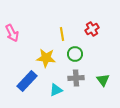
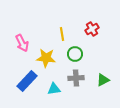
pink arrow: moved 10 px right, 10 px down
green triangle: rotated 40 degrees clockwise
cyan triangle: moved 2 px left, 1 px up; rotated 16 degrees clockwise
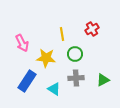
blue rectangle: rotated 10 degrees counterclockwise
cyan triangle: rotated 40 degrees clockwise
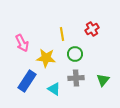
green triangle: rotated 24 degrees counterclockwise
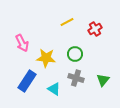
red cross: moved 3 px right
yellow line: moved 5 px right, 12 px up; rotated 72 degrees clockwise
gray cross: rotated 21 degrees clockwise
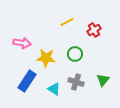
red cross: moved 1 px left, 1 px down
pink arrow: rotated 54 degrees counterclockwise
gray cross: moved 4 px down
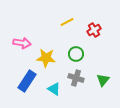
green circle: moved 1 px right
gray cross: moved 4 px up
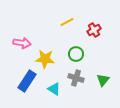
yellow star: moved 1 px left, 1 px down
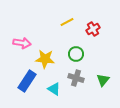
red cross: moved 1 px left, 1 px up
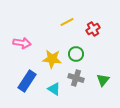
yellow star: moved 7 px right
